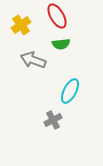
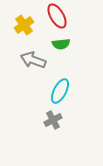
yellow cross: moved 3 px right
cyan ellipse: moved 10 px left
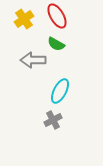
yellow cross: moved 6 px up
green semicircle: moved 5 px left; rotated 36 degrees clockwise
gray arrow: rotated 20 degrees counterclockwise
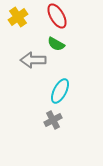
yellow cross: moved 6 px left, 2 px up
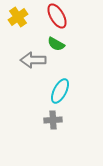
gray cross: rotated 24 degrees clockwise
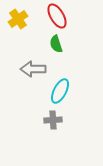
yellow cross: moved 2 px down
green semicircle: rotated 42 degrees clockwise
gray arrow: moved 9 px down
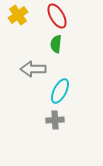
yellow cross: moved 4 px up
green semicircle: rotated 24 degrees clockwise
gray cross: moved 2 px right
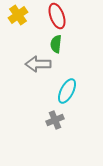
red ellipse: rotated 10 degrees clockwise
gray arrow: moved 5 px right, 5 px up
cyan ellipse: moved 7 px right
gray cross: rotated 18 degrees counterclockwise
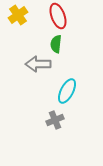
red ellipse: moved 1 px right
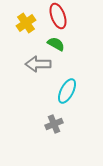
yellow cross: moved 8 px right, 8 px down
green semicircle: rotated 114 degrees clockwise
gray cross: moved 1 px left, 4 px down
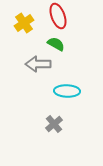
yellow cross: moved 2 px left
cyan ellipse: rotated 65 degrees clockwise
gray cross: rotated 18 degrees counterclockwise
